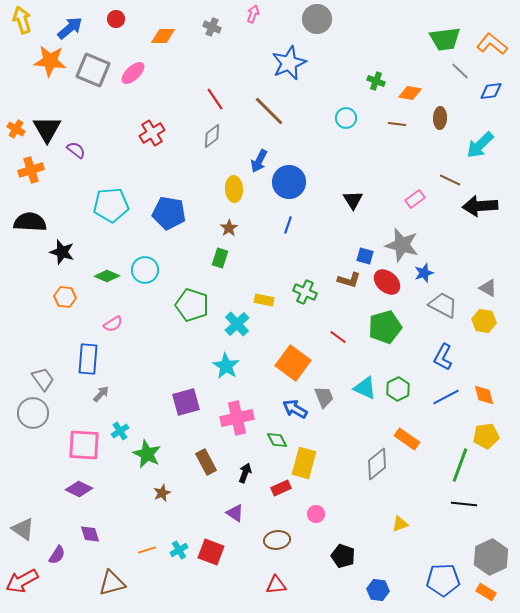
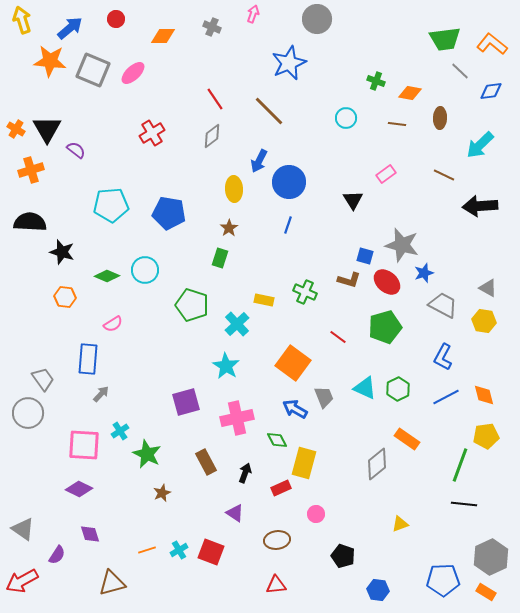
brown line at (450, 180): moved 6 px left, 5 px up
pink rectangle at (415, 199): moved 29 px left, 25 px up
gray circle at (33, 413): moved 5 px left
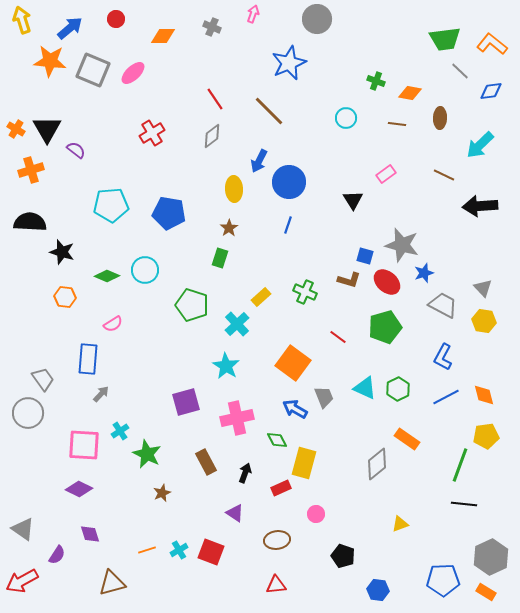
gray triangle at (488, 288): moved 5 px left; rotated 18 degrees clockwise
yellow rectangle at (264, 300): moved 3 px left, 3 px up; rotated 54 degrees counterclockwise
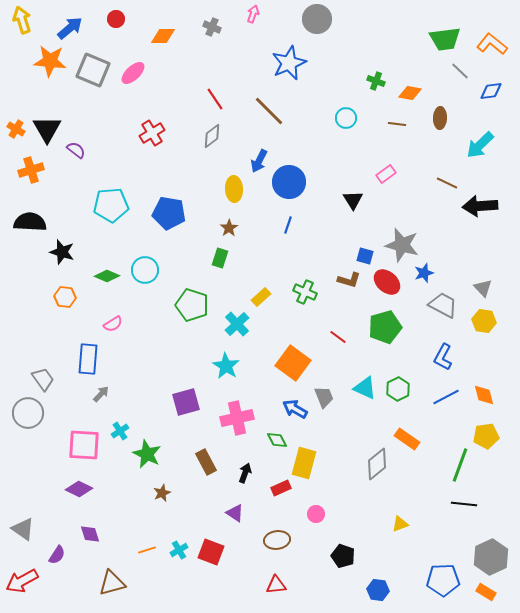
brown line at (444, 175): moved 3 px right, 8 px down
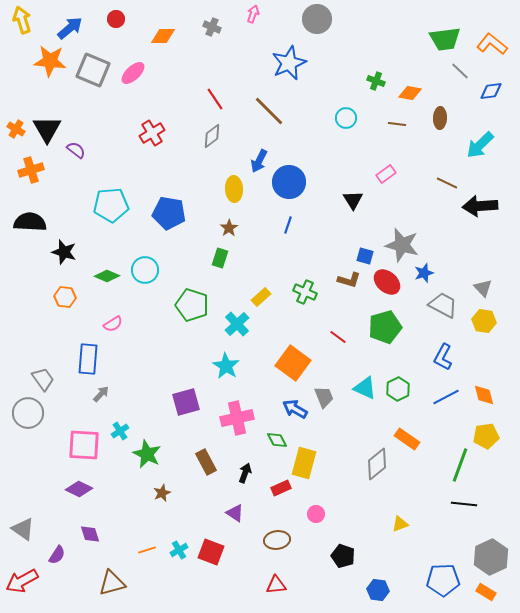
black star at (62, 252): moved 2 px right
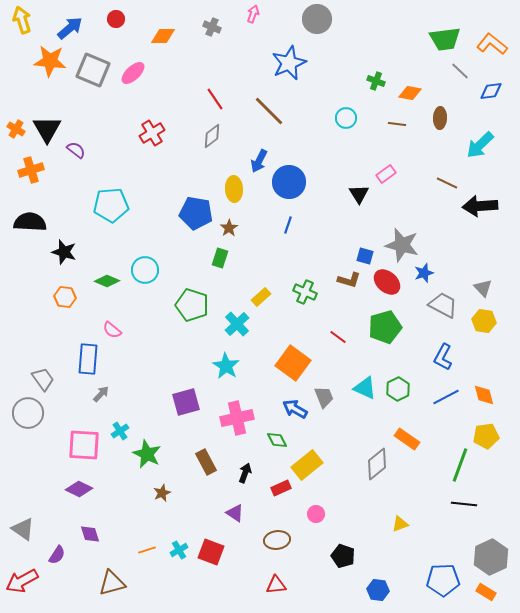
black triangle at (353, 200): moved 6 px right, 6 px up
blue pentagon at (169, 213): moved 27 px right
green diamond at (107, 276): moved 5 px down
pink semicircle at (113, 324): moved 1 px left, 6 px down; rotated 72 degrees clockwise
yellow rectangle at (304, 463): moved 3 px right, 2 px down; rotated 36 degrees clockwise
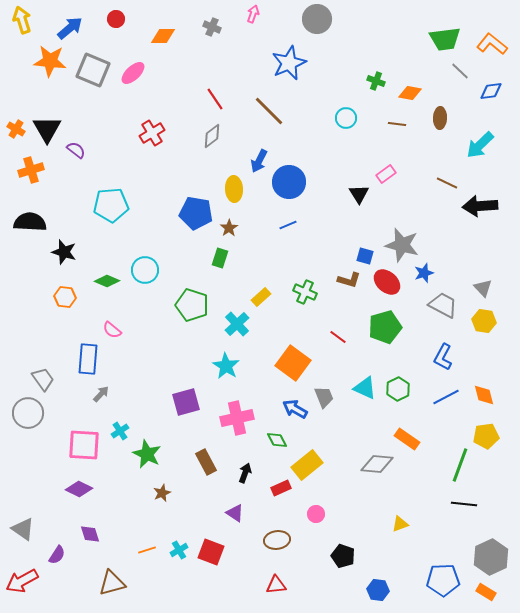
blue line at (288, 225): rotated 48 degrees clockwise
gray diamond at (377, 464): rotated 44 degrees clockwise
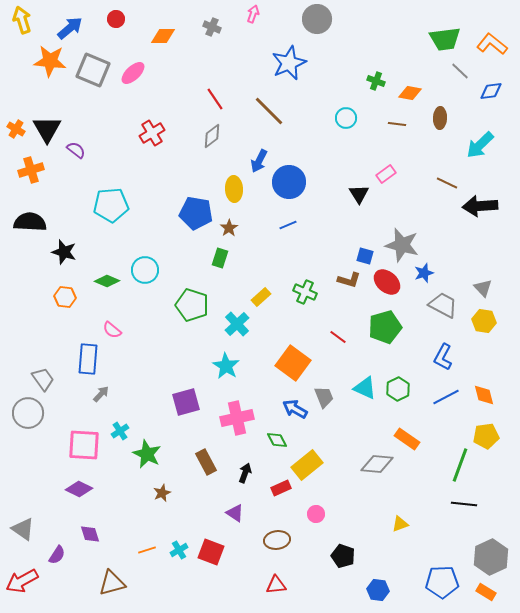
blue pentagon at (443, 580): moved 1 px left, 2 px down
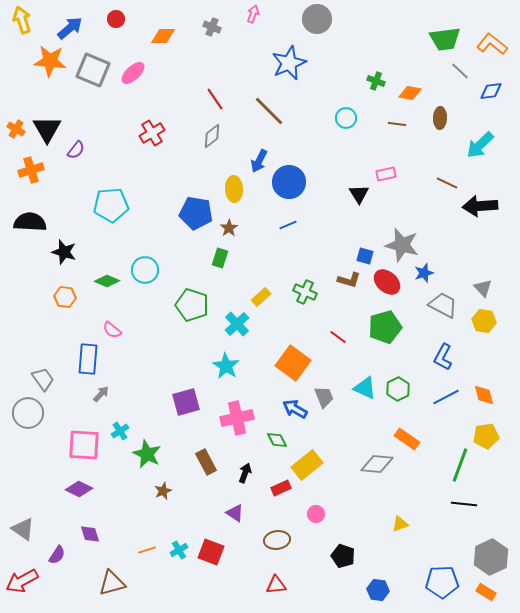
purple semicircle at (76, 150): rotated 90 degrees clockwise
pink rectangle at (386, 174): rotated 24 degrees clockwise
brown star at (162, 493): moved 1 px right, 2 px up
